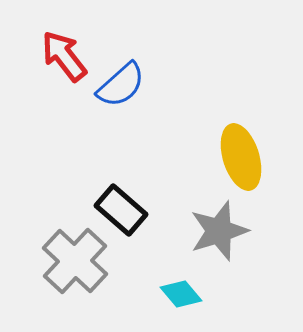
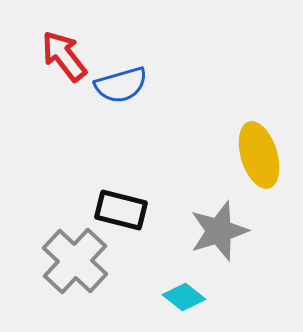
blue semicircle: rotated 26 degrees clockwise
yellow ellipse: moved 18 px right, 2 px up
black rectangle: rotated 27 degrees counterclockwise
cyan diamond: moved 3 px right, 3 px down; rotated 12 degrees counterclockwise
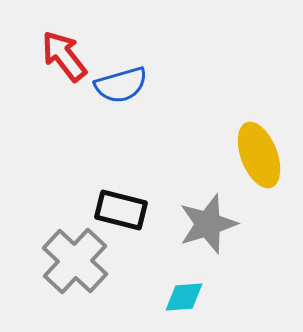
yellow ellipse: rotated 4 degrees counterclockwise
gray star: moved 11 px left, 7 px up
cyan diamond: rotated 42 degrees counterclockwise
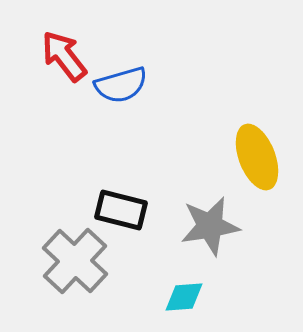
yellow ellipse: moved 2 px left, 2 px down
gray star: moved 2 px right, 2 px down; rotated 8 degrees clockwise
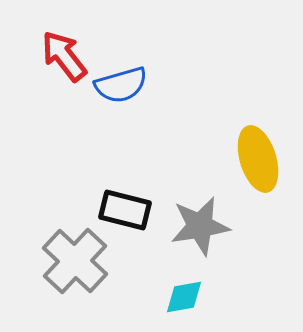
yellow ellipse: moved 1 px right, 2 px down; rotated 4 degrees clockwise
black rectangle: moved 4 px right
gray star: moved 10 px left
cyan diamond: rotated 6 degrees counterclockwise
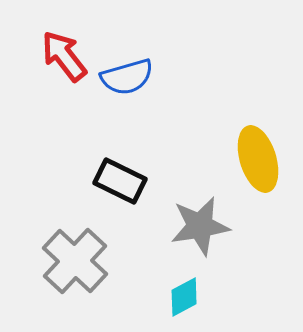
blue semicircle: moved 6 px right, 8 px up
black rectangle: moved 5 px left, 29 px up; rotated 12 degrees clockwise
cyan diamond: rotated 18 degrees counterclockwise
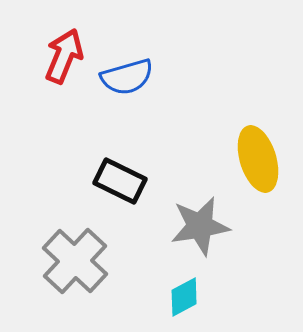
red arrow: rotated 60 degrees clockwise
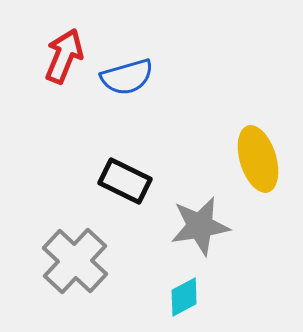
black rectangle: moved 5 px right
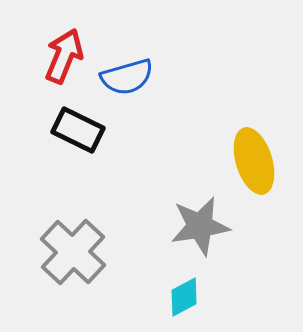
yellow ellipse: moved 4 px left, 2 px down
black rectangle: moved 47 px left, 51 px up
gray cross: moved 2 px left, 9 px up
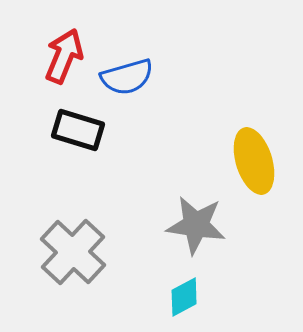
black rectangle: rotated 9 degrees counterclockwise
gray star: moved 4 px left, 1 px up; rotated 18 degrees clockwise
